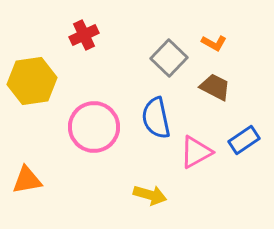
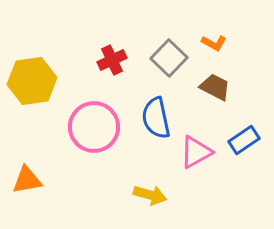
red cross: moved 28 px right, 25 px down
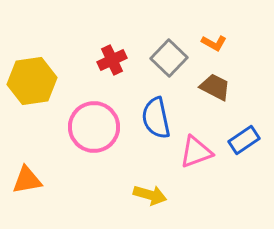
pink triangle: rotated 9 degrees clockwise
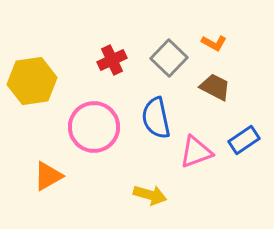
orange triangle: moved 21 px right, 4 px up; rotated 20 degrees counterclockwise
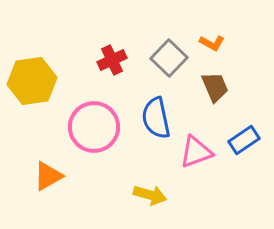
orange L-shape: moved 2 px left
brown trapezoid: rotated 40 degrees clockwise
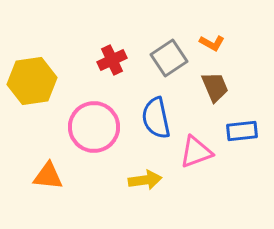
gray square: rotated 12 degrees clockwise
blue rectangle: moved 2 px left, 9 px up; rotated 28 degrees clockwise
orange triangle: rotated 36 degrees clockwise
yellow arrow: moved 5 px left, 15 px up; rotated 24 degrees counterclockwise
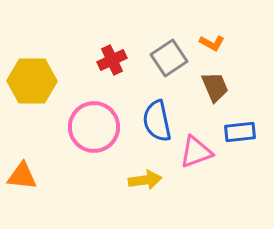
yellow hexagon: rotated 9 degrees clockwise
blue semicircle: moved 1 px right, 3 px down
blue rectangle: moved 2 px left, 1 px down
orange triangle: moved 26 px left
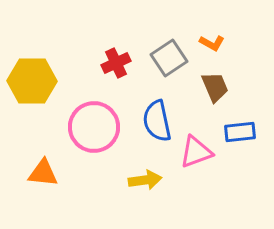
red cross: moved 4 px right, 3 px down
orange triangle: moved 21 px right, 3 px up
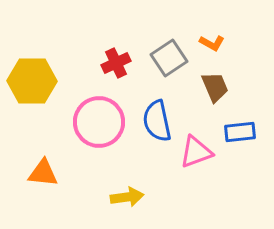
pink circle: moved 5 px right, 5 px up
yellow arrow: moved 18 px left, 17 px down
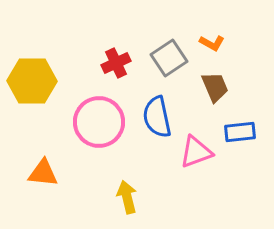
blue semicircle: moved 4 px up
yellow arrow: rotated 96 degrees counterclockwise
